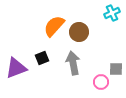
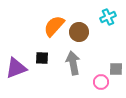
cyan cross: moved 4 px left, 4 px down
black square: rotated 24 degrees clockwise
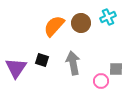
brown circle: moved 2 px right, 9 px up
black square: moved 2 px down; rotated 16 degrees clockwise
purple triangle: rotated 35 degrees counterclockwise
pink circle: moved 1 px up
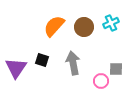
cyan cross: moved 3 px right, 6 px down
brown circle: moved 3 px right, 4 px down
